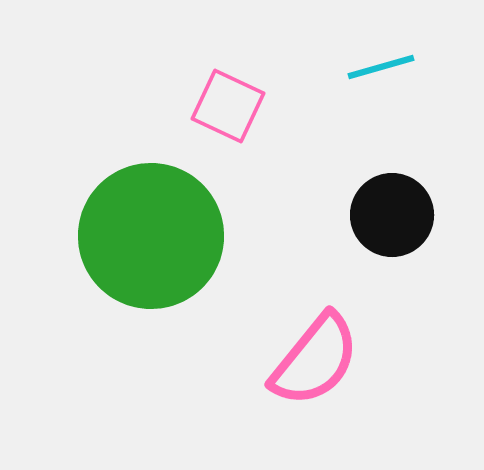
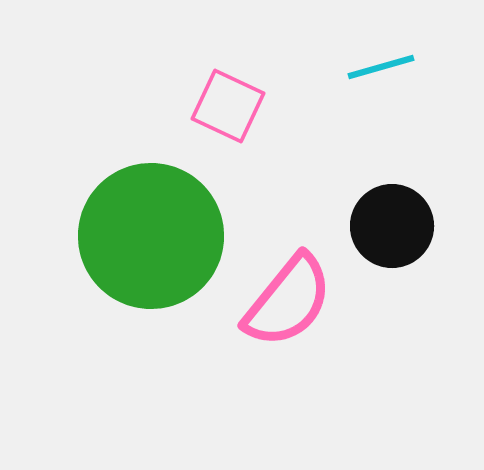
black circle: moved 11 px down
pink semicircle: moved 27 px left, 59 px up
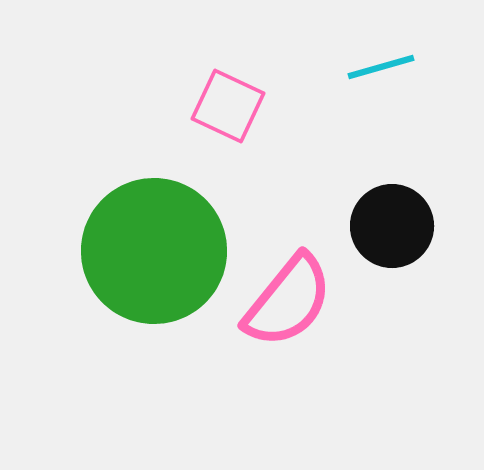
green circle: moved 3 px right, 15 px down
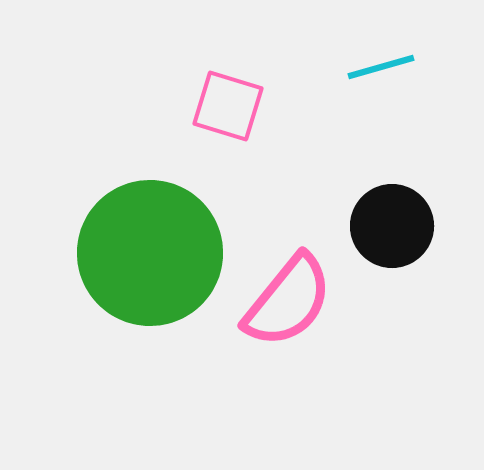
pink square: rotated 8 degrees counterclockwise
green circle: moved 4 px left, 2 px down
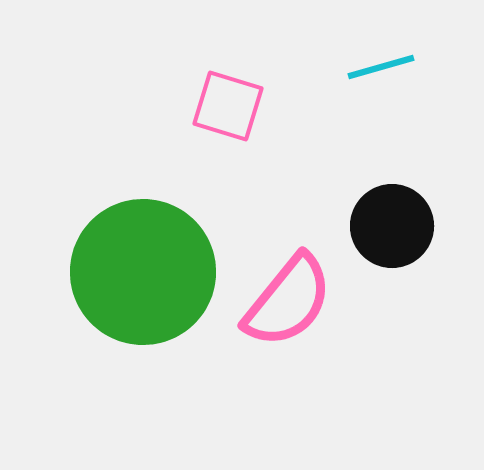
green circle: moved 7 px left, 19 px down
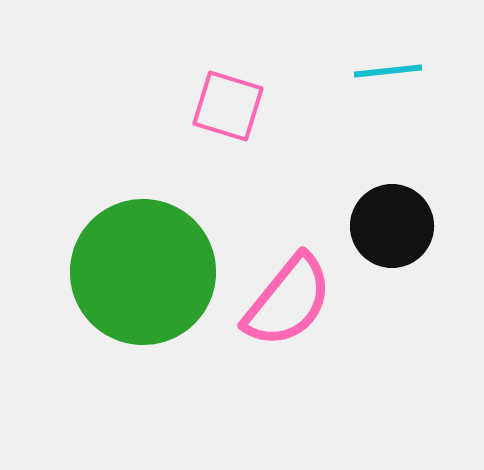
cyan line: moved 7 px right, 4 px down; rotated 10 degrees clockwise
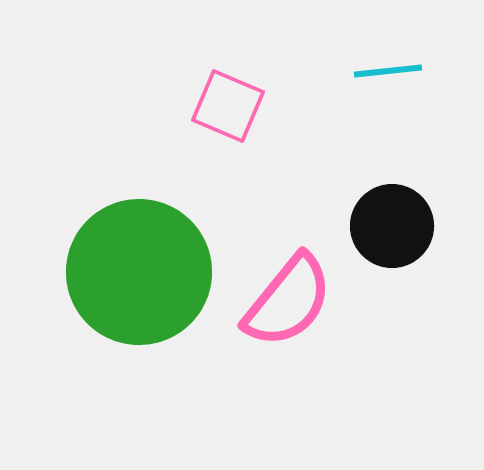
pink square: rotated 6 degrees clockwise
green circle: moved 4 px left
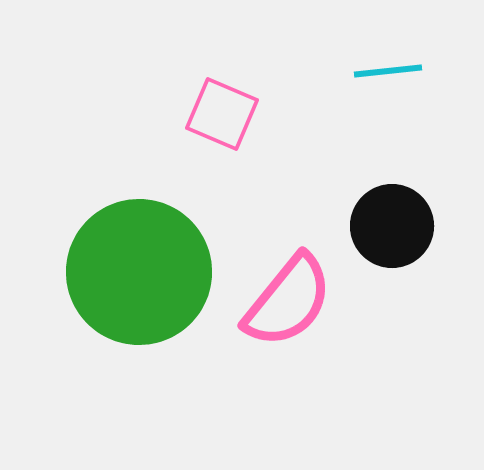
pink square: moved 6 px left, 8 px down
